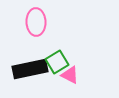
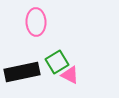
black rectangle: moved 8 px left, 3 px down
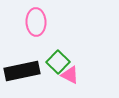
green square: moved 1 px right; rotated 15 degrees counterclockwise
black rectangle: moved 1 px up
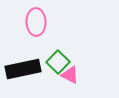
black rectangle: moved 1 px right, 2 px up
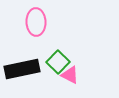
black rectangle: moved 1 px left
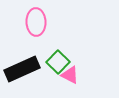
black rectangle: rotated 12 degrees counterclockwise
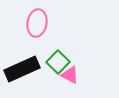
pink ellipse: moved 1 px right, 1 px down; rotated 12 degrees clockwise
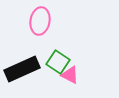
pink ellipse: moved 3 px right, 2 px up
green square: rotated 10 degrees counterclockwise
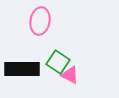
black rectangle: rotated 24 degrees clockwise
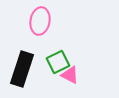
green square: rotated 30 degrees clockwise
black rectangle: rotated 72 degrees counterclockwise
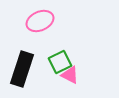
pink ellipse: rotated 56 degrees clockwise
green square: moved 2 px right
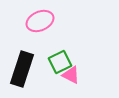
pink triangle: moved 1 px right
